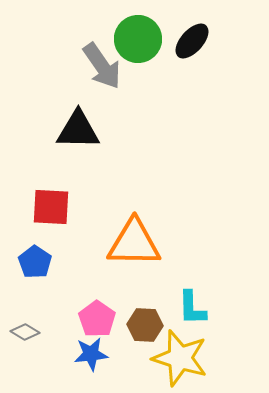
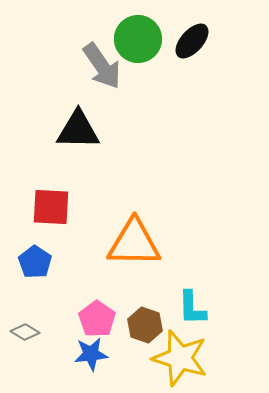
brown hexagon: rotated 16 degrees clockwise
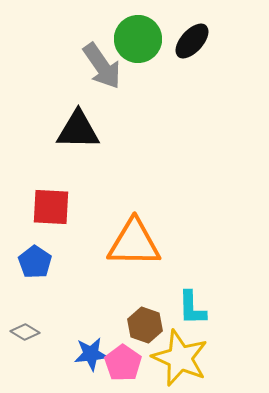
pink pentagon: moved 26 px right, 44 px down
yellow star: rotated 6 degrees clockwise
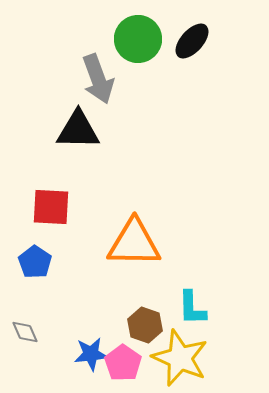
gray arrow: moved 4 px left, 13 px down; rotated 15 degrees clockwise
gray diamond: rotated 36 degrees clockwise
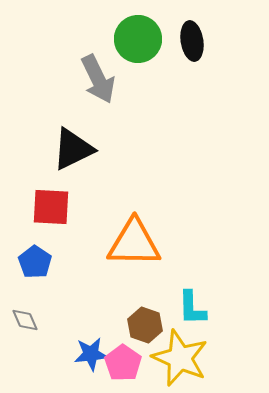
black ellipse: rotated 51 degrees counterclockwise
gray arrow: rotated 6 degrees counterclockwise
black triangle: moved 5 px left, 19 px down; rotated 27 degrees counterclockwise
gray diamond: moved 12 px up
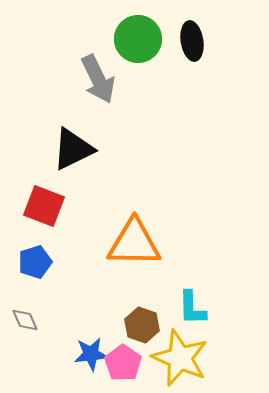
red square: moved 7 px left, 1 px up; rotated 18 degrees clockwise
blue pentagon: rotated 20 degrees clockwise
brown hexagon: moved 3 px left
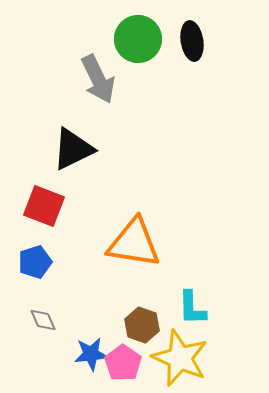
orange triangle: rotated 8 degrees clockwise
gray diamond: moved 18 px right
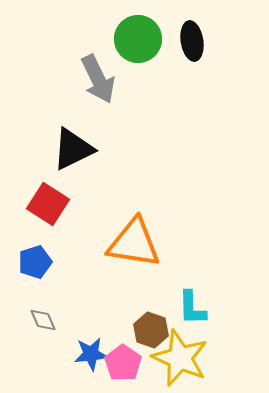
red square: moved 4 px right, 2 px up; rotated 12 degrees clockwise
brown hexagon: moved 9 px right, 5 px down
